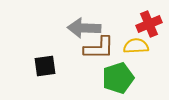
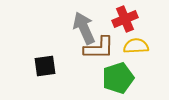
red cross: moved 24 px left, 5 px up
gray arrow: rotated 64 degrees clockwise
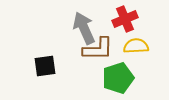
brown L-shape: moved 1 px left, 1 px down
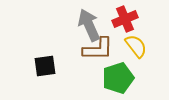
gray arrow: moved 5 px right, 3 px up
yellow semicircle: rotated 55 degrees clockwise
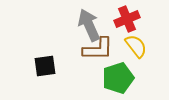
red cross: moved 2 px right
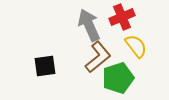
red cross: moved 5 px left, 2 px up
brown L-shape: moved 8 px down; rotated 40 degrees counterclockwise
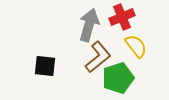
gray arrow: rotated 40 degrees clockwise
black square: rotated 15 degrees clockwise
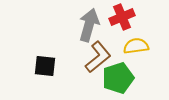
yellow semicircle: rotated 60 degrees counterclockwise
